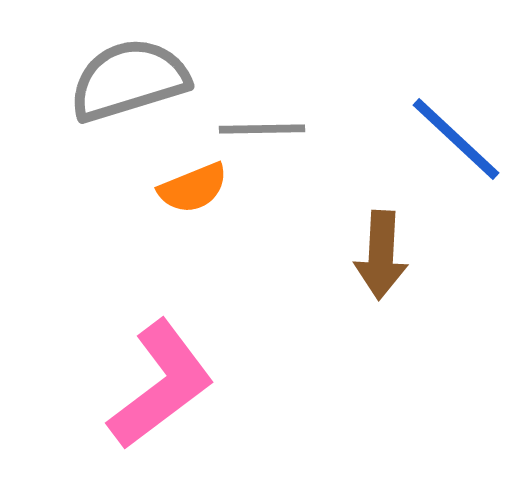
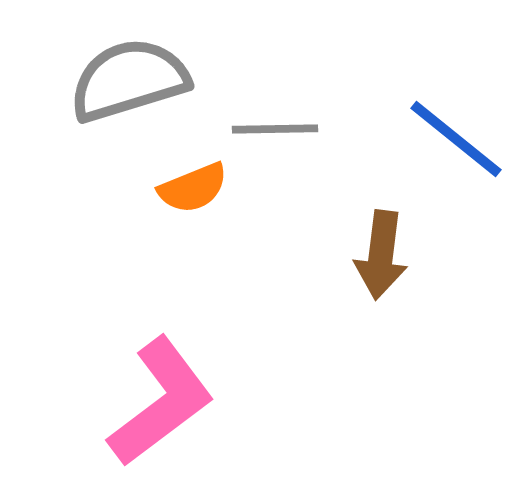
gray line: moved 13 px right
blue line: rotated 4 degrees counterclockwise
brown arrow: rotated 4 degrees clockwise
pink L-shape: moved 17 px down
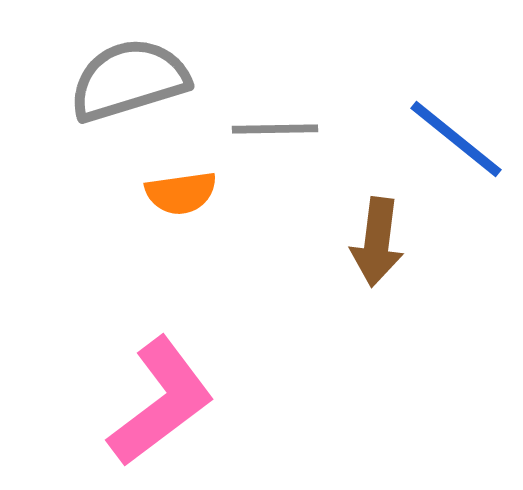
orange semicircle: moved 12 px left, 5 px down; rotated 14 degrees clockwise
brown arrow: moved 4 px left, 13 px up
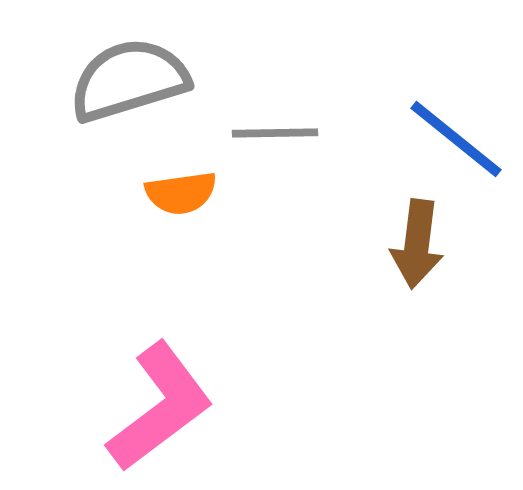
gray line: moved 4 px down
brown arrow: moved 40 px right, 2 px down
pink L-shape: moved 1 px left, 5 px down
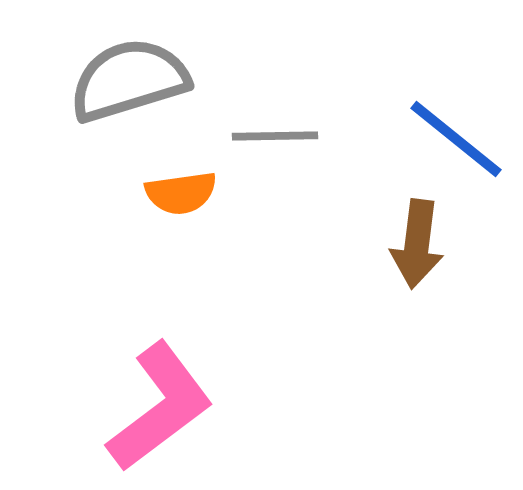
gray line: moved 3 px down
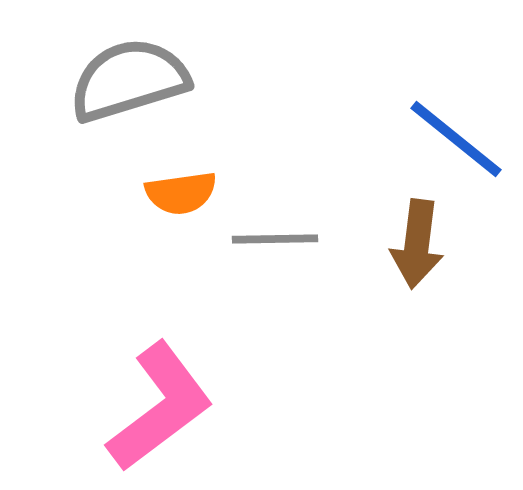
gray line: moved 103 px down
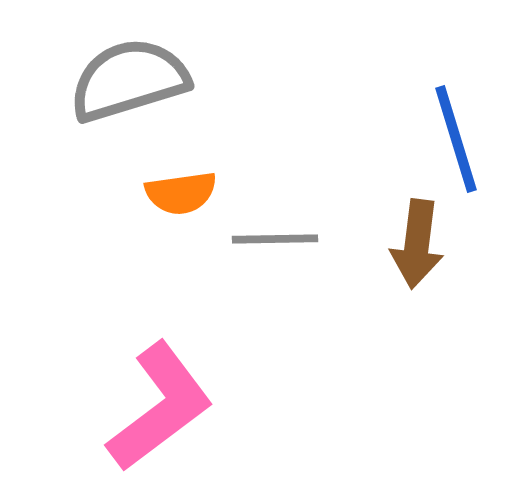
blue line: rotated 34 degrees clockwise
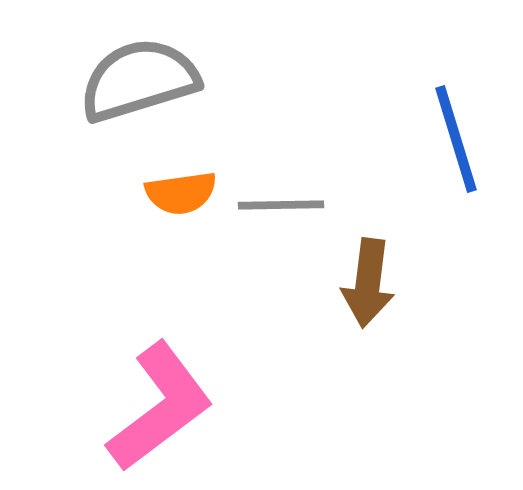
gray semicircle: moved 10 px right
gray line: moved 6 px right, 34 px up
brown arrow: moved 49 px left, 39 px down
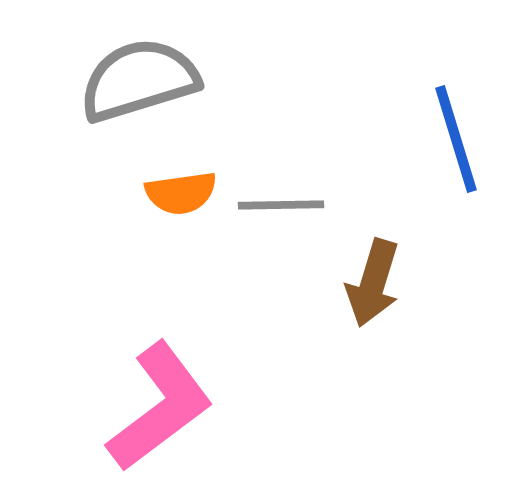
brown arrow: moved 5 px right; rotated 10 degrees clockwise
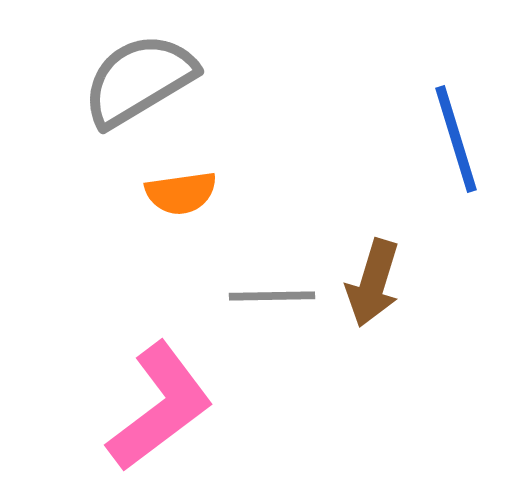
gray semicircle: rotated 14 degrees counterclockwise
gray line: moved 9 px left, 91 px down
